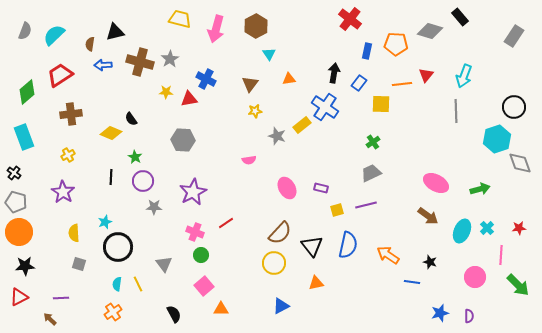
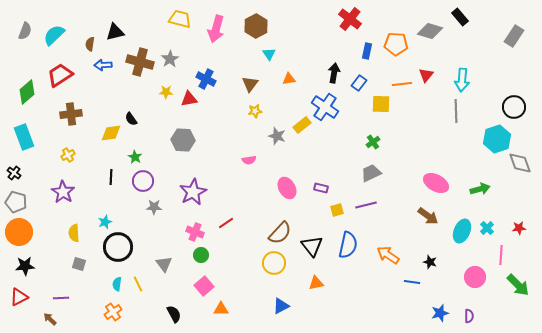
cyan arrow at (464, 76): moved 2 px left, 4 px down; rotated 15 degrees counterclockwise
yellow diamond at (111, 133): rotated 30 degrees counterclockwise
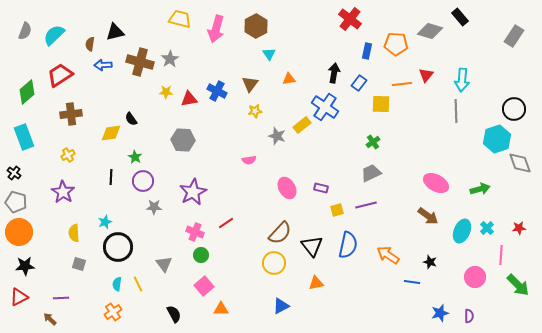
blue cross at (206, 79): moved 11 px right, 12 px down
black circle at (514, 107): moved 2 px down
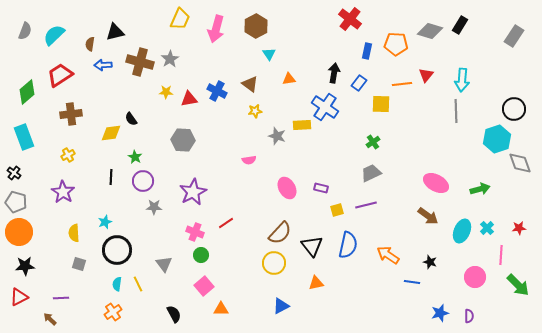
black rectangle at (460, 17): moved 8 px down; rotated 72 degrees clockwise
yellow trapezoid at (180, 19): rotated 100 degrees clockwise
brown triangle at (250, 84): rotated 30 degrees counterclockwise
yellow rectangle at (302, 125): rotated 36 degrees clockwise
black circle at (118, 247): moved 1 px left, 3 px down
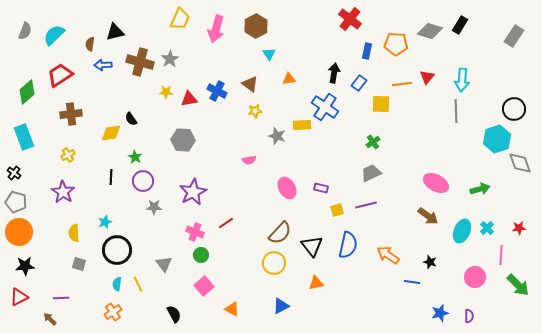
red triangle at (426, 75): moved 1 px right, 2 px down
orange triangle at (221, 309): moved 11 px right; rotated 28 degrees clockwise
